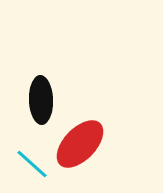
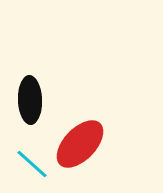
black ellipse: moved 11 px left
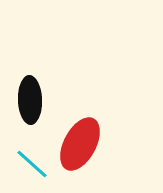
red ellipse: rotated 16 degrees counterclockwise
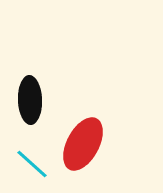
red ellipse: moved 3 px right
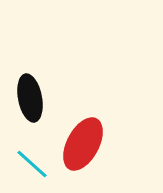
black ellipse: moved 2 px up; rotated 9 degrees counterclockwise
